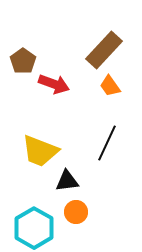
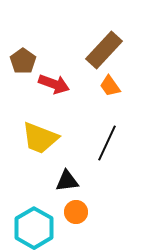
yellow trapezoid: moved 13 px up
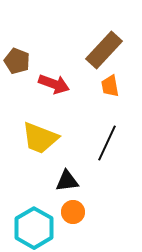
brown pentagon: moved 6 px left; rotated 15 degrees counterclockwise
orange trapezoid: rotated 25 degrees clockwise
orange circle: moved 3 px left
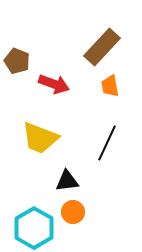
brown rectangle: moved 2 px left, 3 px up
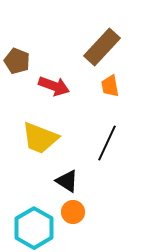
red arrow: moved 2 px down
black triangle: rotated 40 degrees clockwise
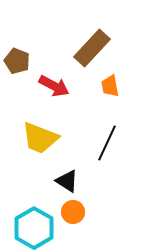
brown rectangle: moved 10 px left, 1 px down
red arrow: rotated 8 degrees clockwise
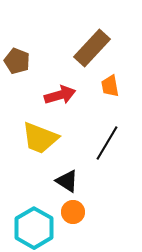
red arrow: moved 6 px right, 9 px down; rotated 44 degrees counterclockwise
black line: rotated 6 degrees clockwise
